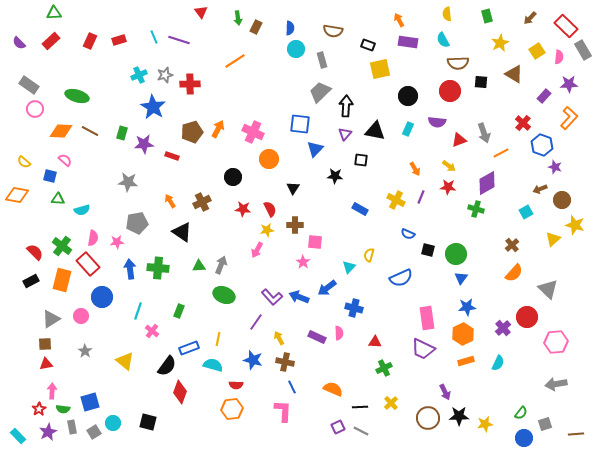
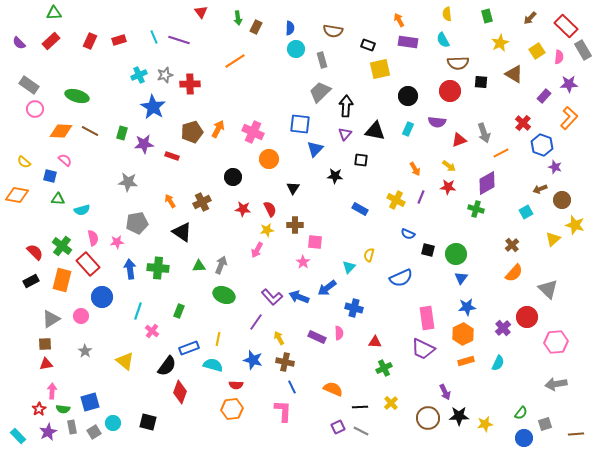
pink semicircle at (93, 238): rotated 21 degrees counterclockwise
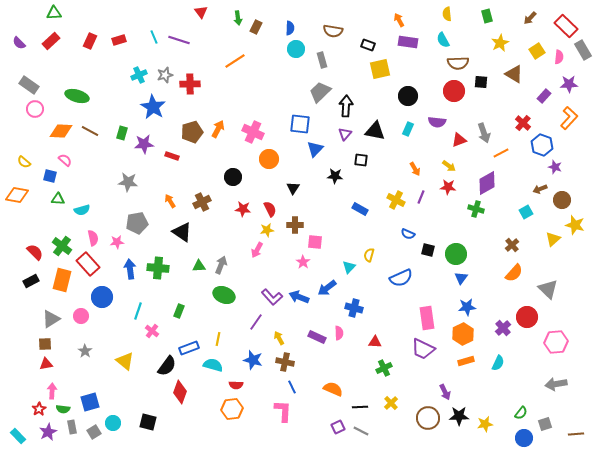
red circle at (450, 91): moved 4 px right
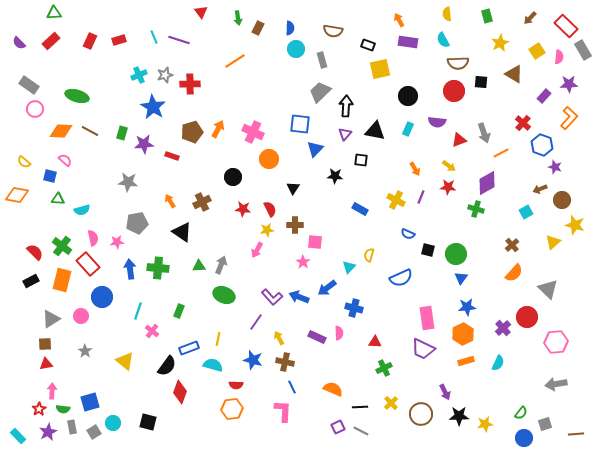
brown rectangle at (256, 27): moved 2 px right, 1 px down
yellow triangle at (553, 239): moved 3 px down
brown circle at (428, 418): moved 7 px left, 4 px up
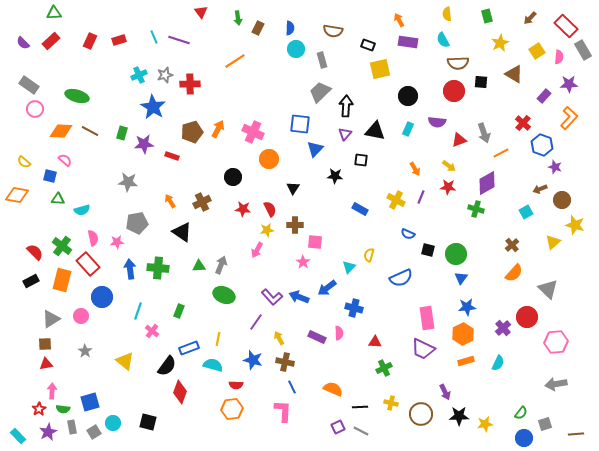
purple semicircle at (19, 43): moved 4 px right
yellow cross at (391, 403): rotated 32 degrees counterclockwise
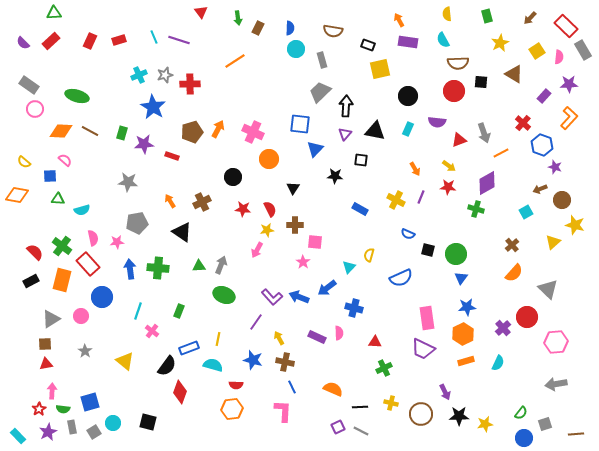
blue square at (50, 176): rotated 16 degrees counterclockwise
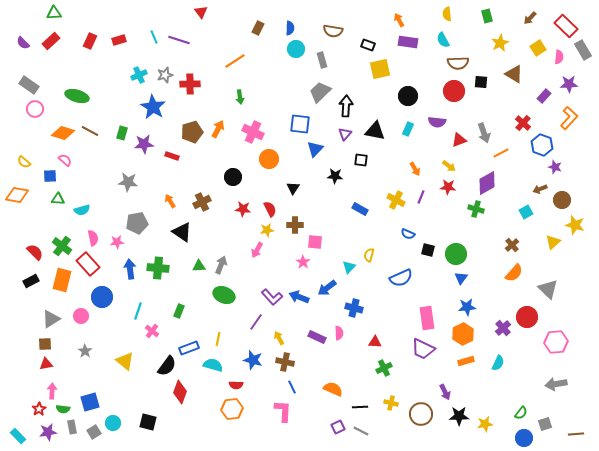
green arrow at (238, 18): moved 2 px right, 79 px down
yellow square at (537, 51): moved 1 px right, 3 px up
orange diamond at (61, 131): moved 2 px right, 2 px down; rotated 15 degrees clockwise
purple star at (48, 432): rotated 18 degrees clockwise
